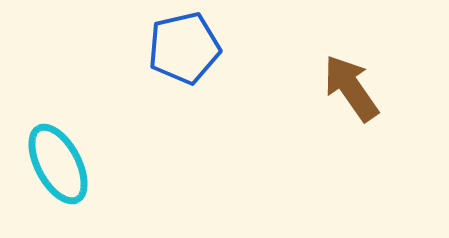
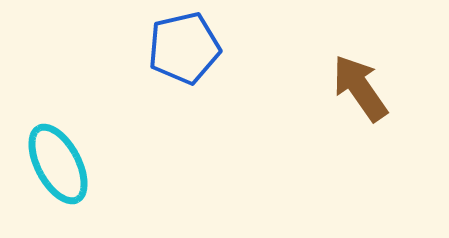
brown arrow: moved 9 px right
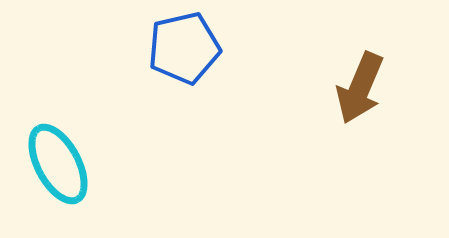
brown arrow: rotated 122 degrees counterclockwise
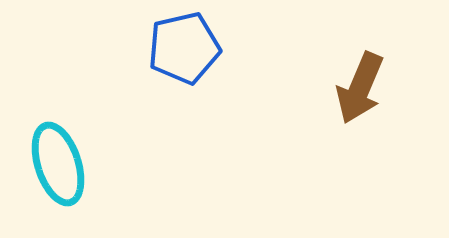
cyan ellipse: rotated 10 degrees clockwise
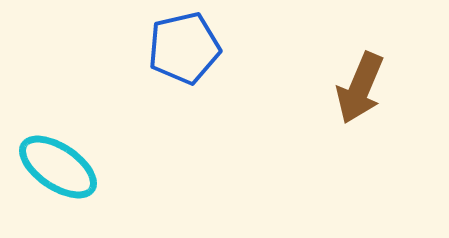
cyan ellipse: moved 3 px down; rotated 38 degrees counterclockwise
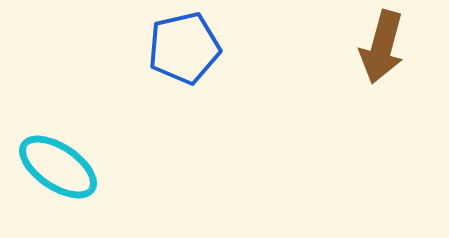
brown arrow: moved 22 px right, 41 px up; rotated 8 degrees counterclockwise
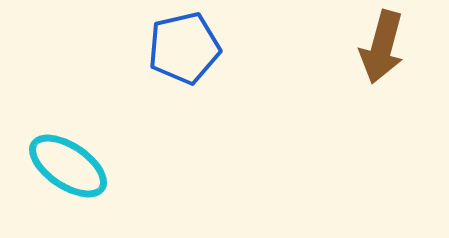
cyan ellipse: moved 10 px right, 1 px up
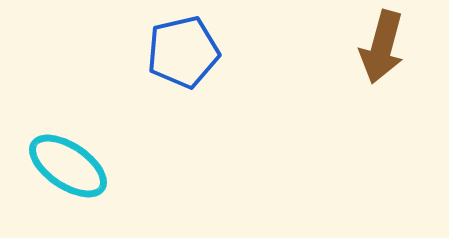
blue pentagon: moved 1 px left, 4 px down
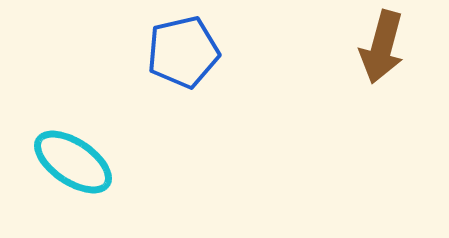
cyan ellipse: moved 5 px right, 4 px up
